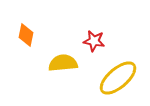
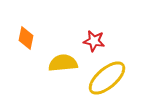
orange diamond: moved 3 px down
yellow ellipse: moved 11 px left
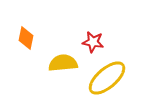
red star: moved 1 px left, 1 px down
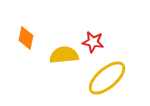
yellow semicircle: moved 1 px right, 8 px up
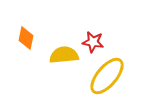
yellow ellipse: moved 2 px up; rotated 9 degrees counterclockwise
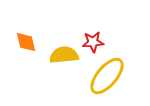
orange diamond: moved 4 px down; rotated 25 degrees counterclockwise
red star: rotated 15 degrees counterclockwise
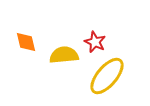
red star: moved 2 px right; rotated 30 degrees clockwise
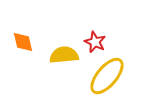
orange diamond: moved 3 px left
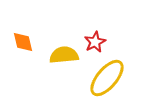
red star: rotated 20 degrees clockwise
yellow ellipse: moved 2 px down
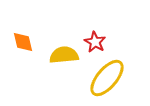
red star: rotated 15 degrees counterclockwise
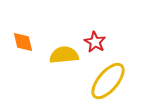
yellow ellipse: moved 1 px right, 3 px down
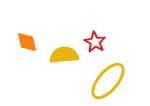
orange diamond: moved 4 px right
